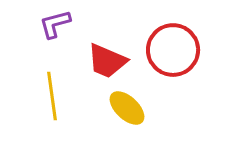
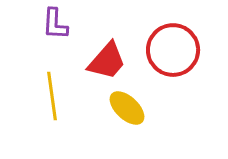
purple L-shape: rotated 72 degrees counterclockwise
red trapezoid: rotated 72 degrees counterclockwise
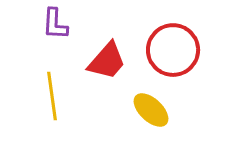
yellow ellipse: moved 24 px right, 2 px down
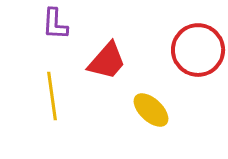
red circle: moved 25 px right
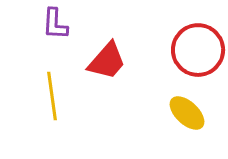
yellow ellipse: moved 36 px right, 3 px down
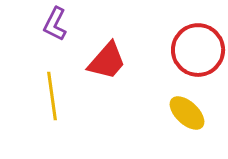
purple L-shape: rotated 24 degrees clockwise
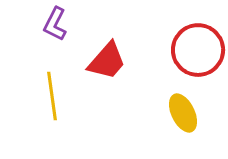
yellow ellipse: moved 4 px left; rotated 21 degrees clockwise
